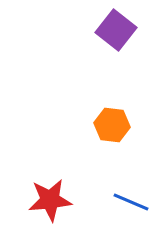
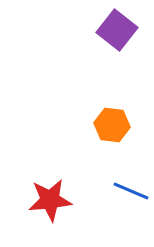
purple square: moved 1 px right
blue line: moved 11 px up
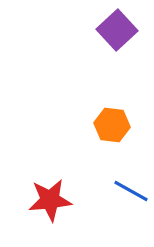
purple square: rotated 9 degrees clockwise
blue line: rotated 6 degrees clockwise
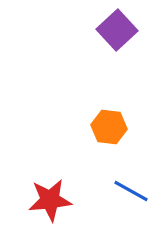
orange hexagon: moved 3 px left, 2 px down
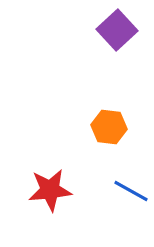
red star: moved 10 px up
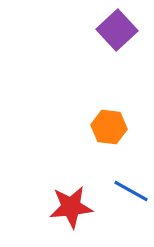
red star: moved 21 px right, 17 px down
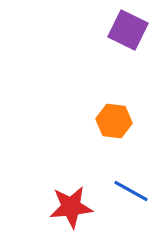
purple square: moved 11 px right; rotated 21 degrees counterclockwise
orange hexagon: moved 5 px right, 6 px up
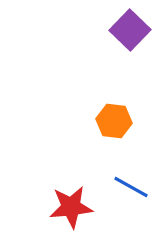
purple square: moved 2 px right; rotated 18 degrees clockwise
blue line: moved 4 px up
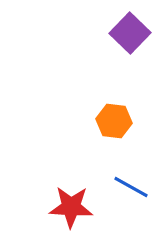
purple square: moved 3 px down
red star: rotated 9 degrees clockwise
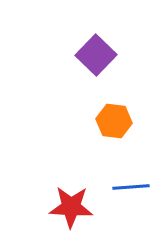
purple square: moved 34 px left, 22 px down
blue line: rotated 33 degrees counterclockwise
